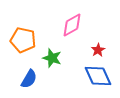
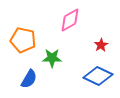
pink diamond: moved 2 px left, 5 px up
red star: moved 3 px right, 5 px up
green star: rotated 18 degrees counterclockwise
blue diamond: rotated 40 degrees counterclockwise
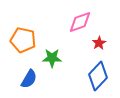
pink diamond: moved 10 px right, 2 px down; rotated 10 degrees clockwise
red star: moved 2 px left, 2 px up
blue diamond: rotated 72 degrees counterclockwise
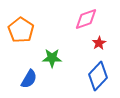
pink diamond: moved 6 px right, 3 px up
orange pentagon: moved 2 px left, 10 px up; rotated 20 degrees clockwise
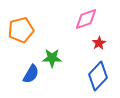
orange pentagon: rotated 25 degrees clockwise
blue semicircle: moved 2 px right, 5 px up
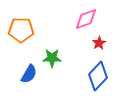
orange pentagon: rotated 15 degrees clockwise
blue semicircle: moved 2 px left
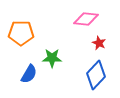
pink diamond: rotated 25 degrees clockwise
orange pentagon: moved 3 px down
red star: rotated 16 degrees counterclockwise
blue diamond: moved 2 px left, 1 px up
